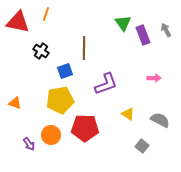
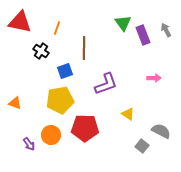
orange line: moved 11 px right, 14 px down
red triangle: moved 2 px right
gray semicircle: moved 1 px right, 11 px down
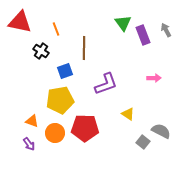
orange line: moved 1 px left, 1 px down; rotated 40 degrees counterclockwise
orange triangle: moved 17 px right, 18 px down
orange circle: moved 4 px right, 2 px up
gray square: moved 1 px right, 4 px up
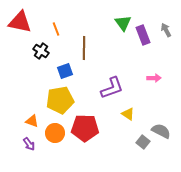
purple L-shape: moved 6 px right, 4 px down
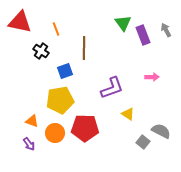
pink arrow: moved 2 px left, 1 px up
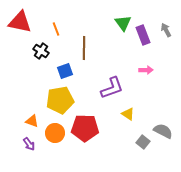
pink arrow: moved 6 px left, 7 px up
gray semicircle: moved 2 px right
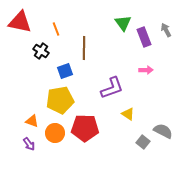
purple rectangle: moved 1 px right, 2 px down
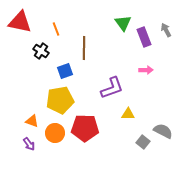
yellow triangle: rotated 32 degrees counterclockwise
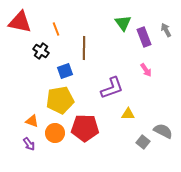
pink arrow: rotated 56 degrees clockwise
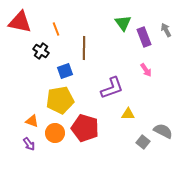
red pentagon: rotated 16 degrees clockwise
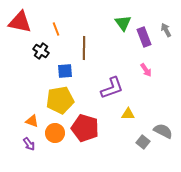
blue square: rotated 14 degrees clockwise
